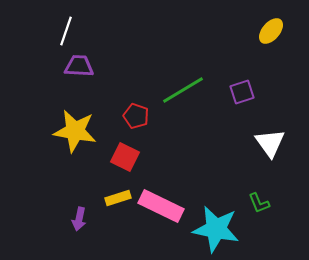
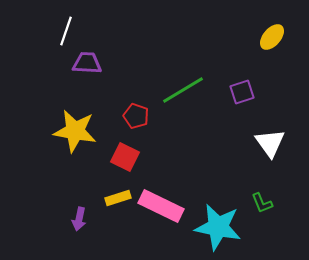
yellow ellipse: moved 1 px right, 6 px down
purple trapezoid: moved 8 px right, 3 px up
green L-shape: moved 3 px right
cyan star: moved 2 px right, 2 px up
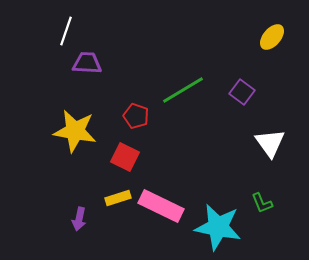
purple square: rotated 35 degrees counterclockwise
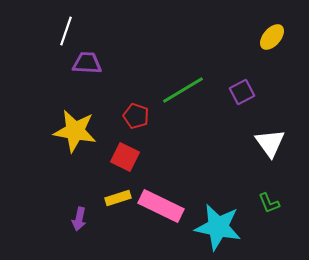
purple square: rotated 25 degrees clockwise
green L-shape: moved 7 px right
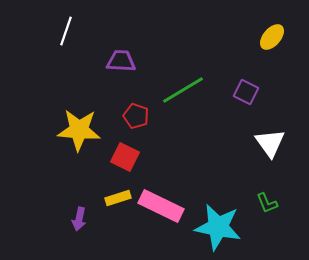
purple trapezoid: moved 34 px right, 2 px up
purple square: moved 4 px right; rotated 35 degrees counterclockwise
yellow star: moved 4 px right, 1 px up; rotated 6 degrees counterclockwise
green L-shape: moved 2 px left
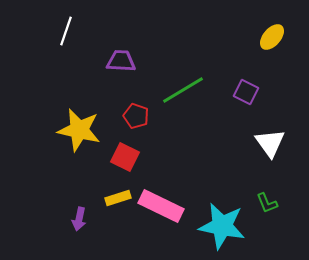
yellow star: rotated 9 degrees clockwise
cyan star: moved 4 px right, 1 px up
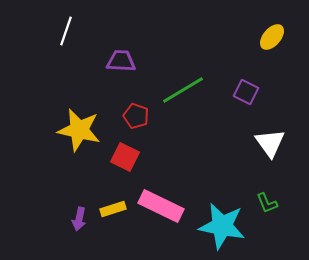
yellow rectangle: moved 5 px left, 11 px down
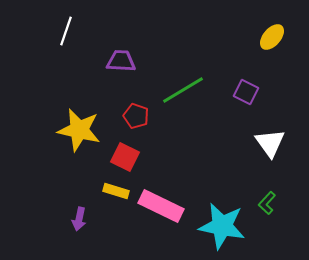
green L-shape: rotated 65 degrees clockwise
yellow rectangle: moved 3 px right, 18 px up; rotated 35 degrees clockwise
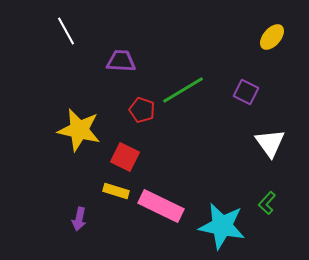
white line: rotated 48 degrees counterclockwise
red pentagon: moved 6 px right, 6 px up
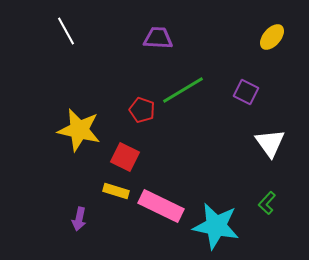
purple trapezoid: moved 37 px right, 23 px up
cyan star: moved 6 px left
